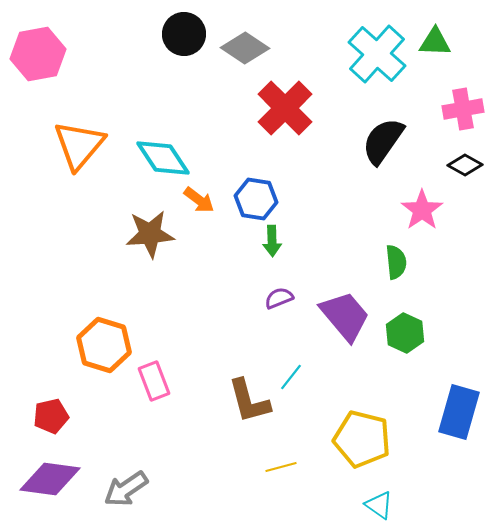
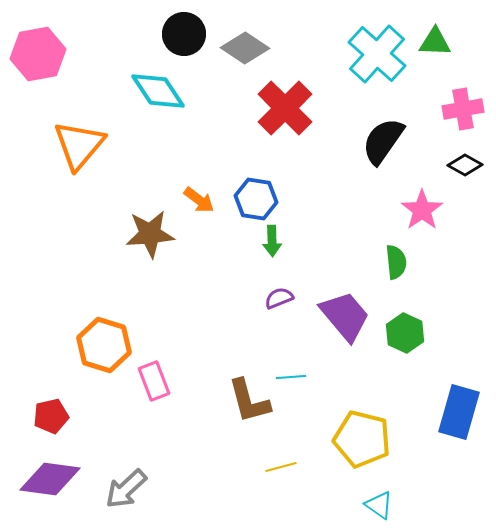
cyan diamond: moved 5 px left, 67 px up
cyan line: rotated 48 degrees clockwise
gray arrow: rotated 9 degrees counterclockwise
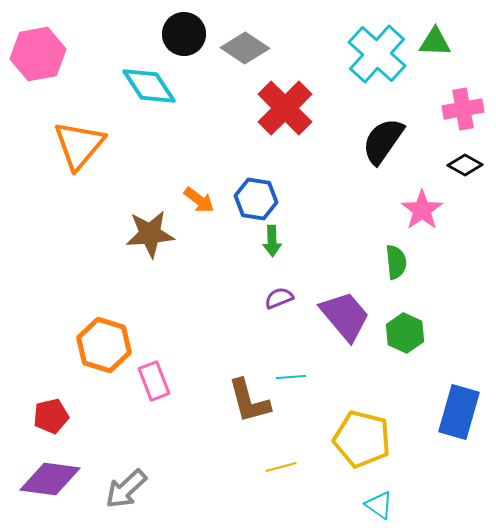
cyan diamond: moved 9 px left, 5 px up
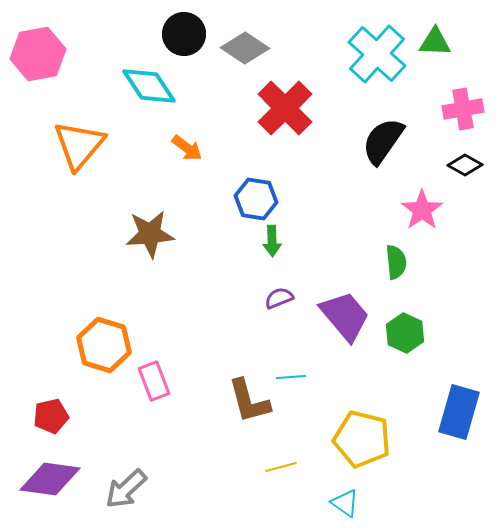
orange arrow: moved 12 px left, 52 px up
cyan triangle: moved 34 px left, 2 px up
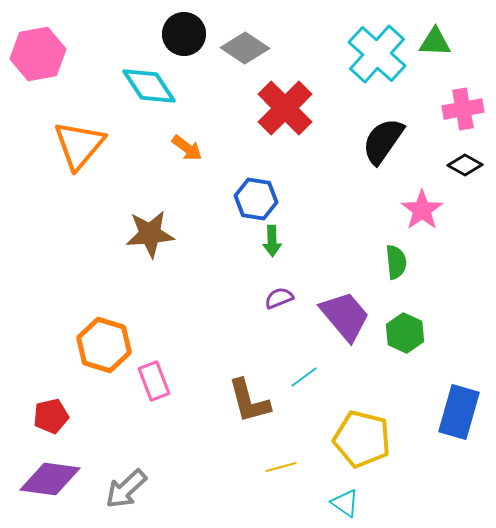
cyan line: moved 13 px right; rotated 32 degrees counterclockwise
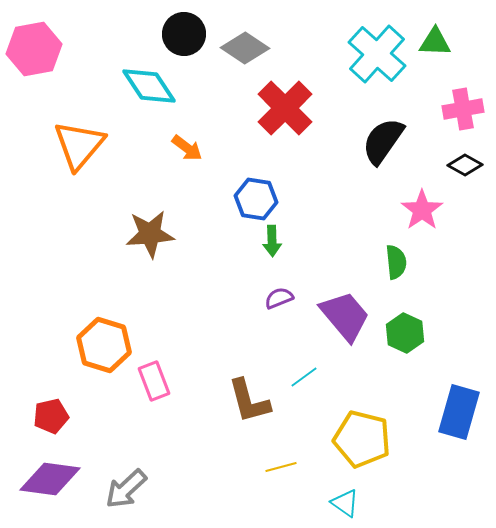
pink hexagon: moved 4 px left, 5 px up
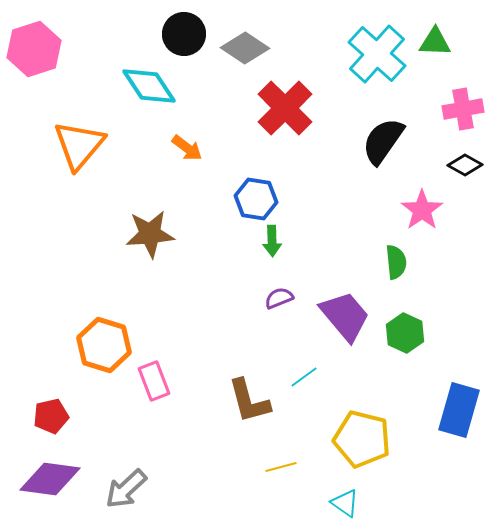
pink hexagon: rotated 8 degrees counterclockwise
blue rectangle: moved 2 px up
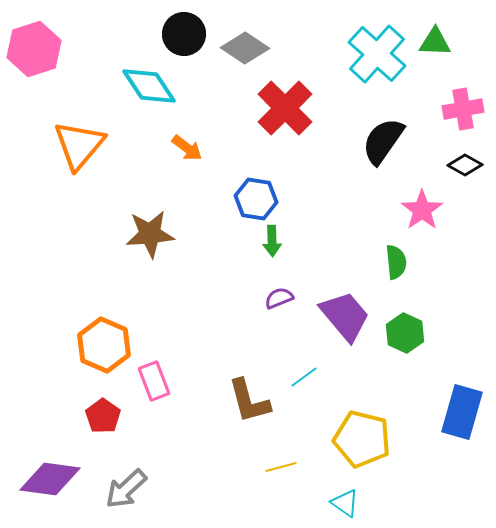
orange hexagon: rotated 6 degrees clockwise
blue rectangle: moved 3 px right, 2 px down
red pentagon: moved 52 px right; rotated 24 degrees counterclockwise
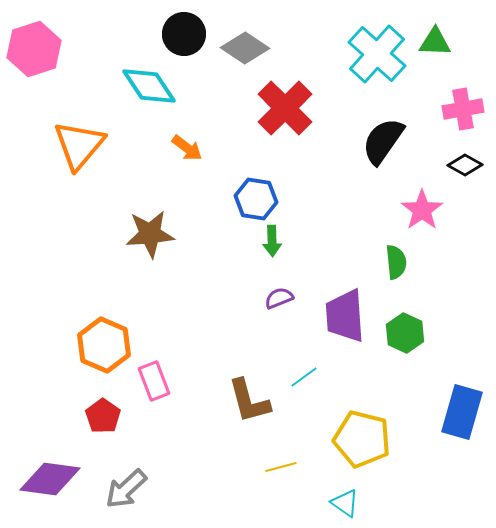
purple trapezoid: rotated 144 degrees counterclockwise
